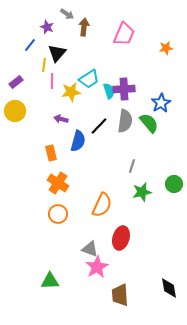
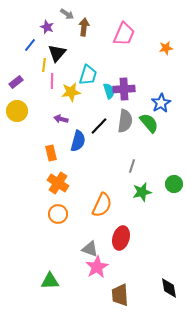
cyan trapezoid: moved 1 px left, 4 px up; rotated 40 degrees counterclockwise
yellow circle: moved 2 px right
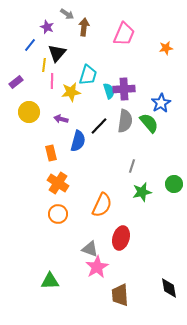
yellow circle: moved 12 px right, 1 px down
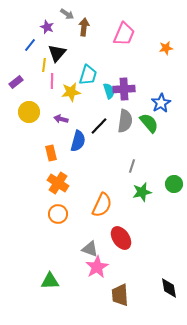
red ellipse: rotated 50 degrees counterclockwise
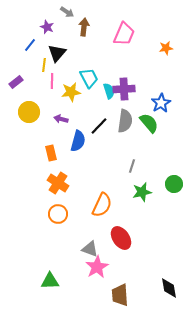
gray arrow: moved 2 px up
cyan trapezoid: moved 1 px right, 3 px down; rotated 45 degrees counterclockwise
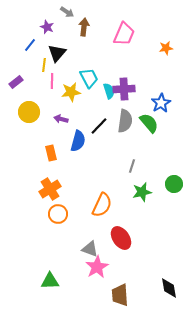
orange cross: moved 8 px left, 6 px down; rotated 25 degrees clockwise
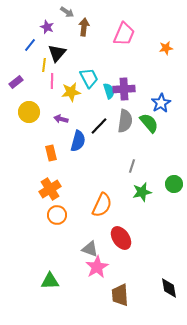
orange circle: moved 1 px left, 1 px down
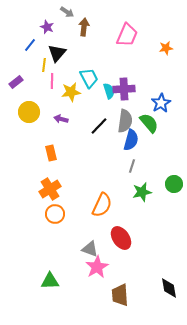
pink trapezoid: moved 3 px right, 1 px down
blue semicircle: moved 53 px right, 1 px up
orange circle: moved 2 px left, 1 px up
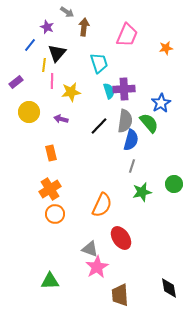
cyan trapezoid: moved 10 px right, 15 px up; rotated 10 degrees clockwise
